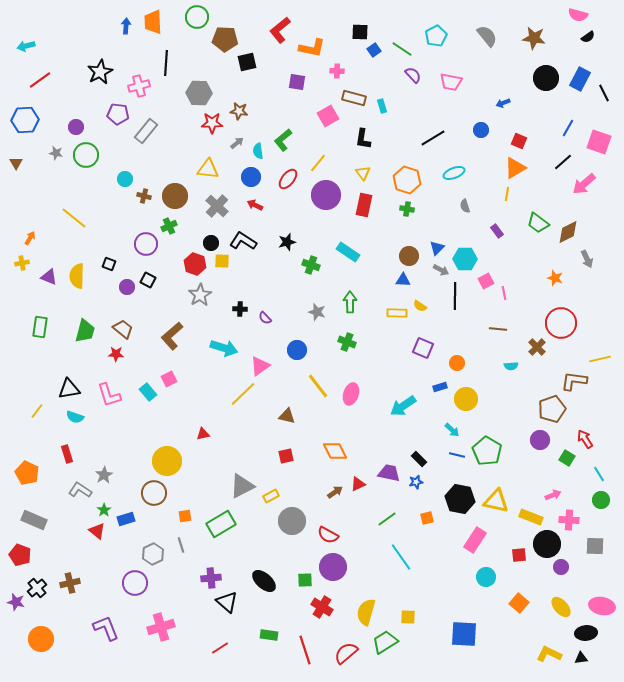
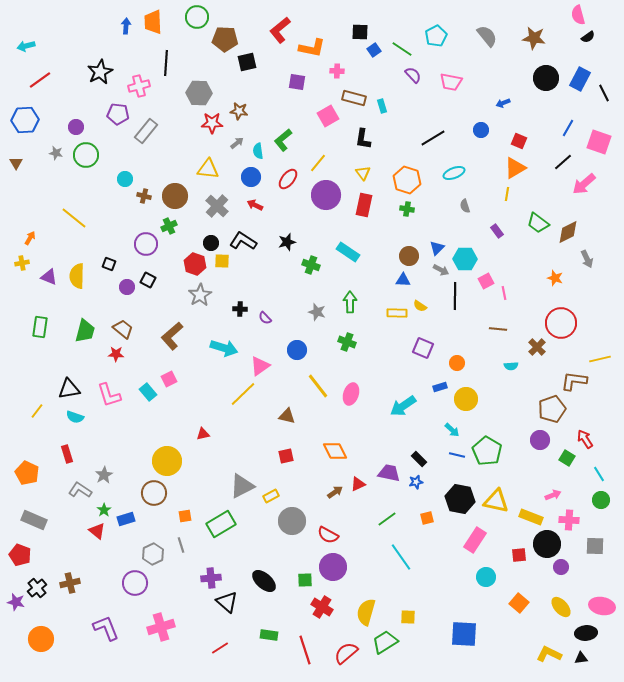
pink semicircle at (578, 15): rotated 60 degrees clockwise
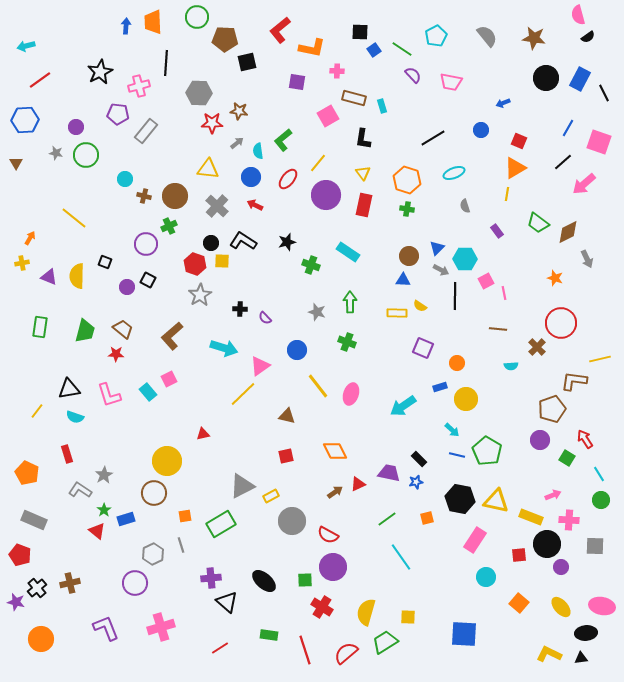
black square at (109, 264): moved 4 px left, 2 px up
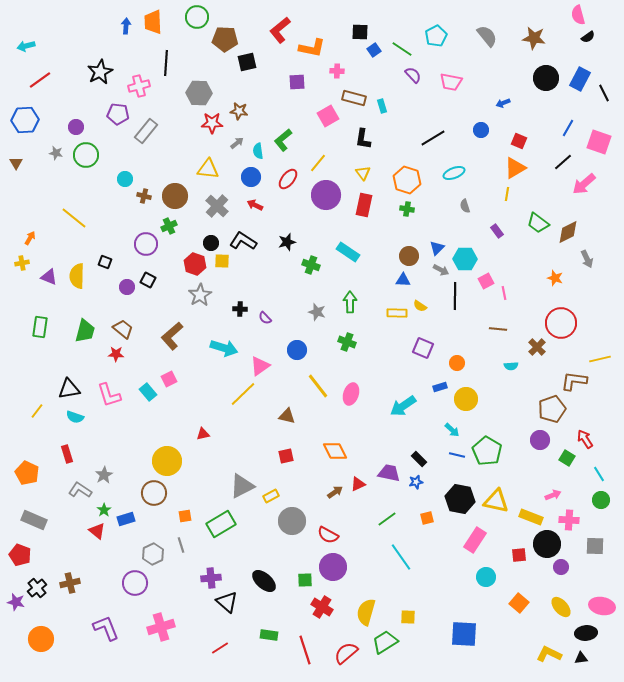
purple square at (297, 82): rotated 12 degrees counterclockwise
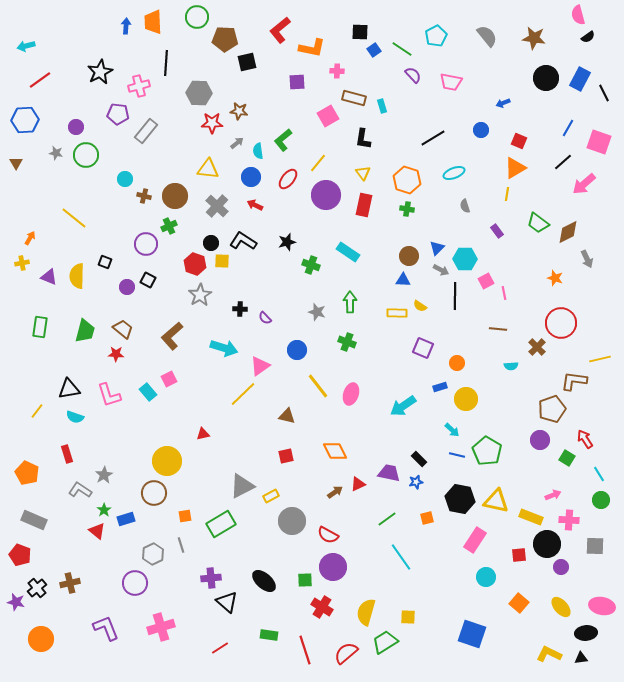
blue square at (464, 634): moved 8 px right; rotated 16 degrees clockwise
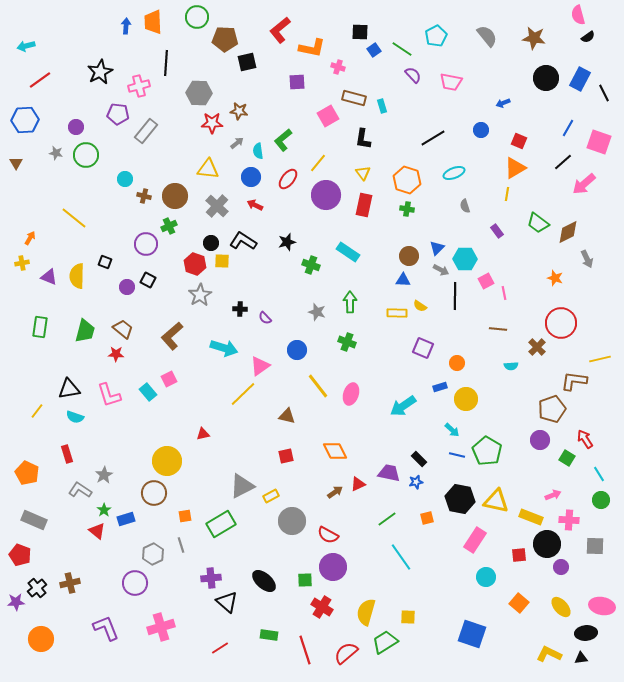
pink cross at (337, 71): moved 1 px right, 4 px up; rotated 16 degrees clockwise
purple star at (16, 602): rotated 18 degrees counterclockwise
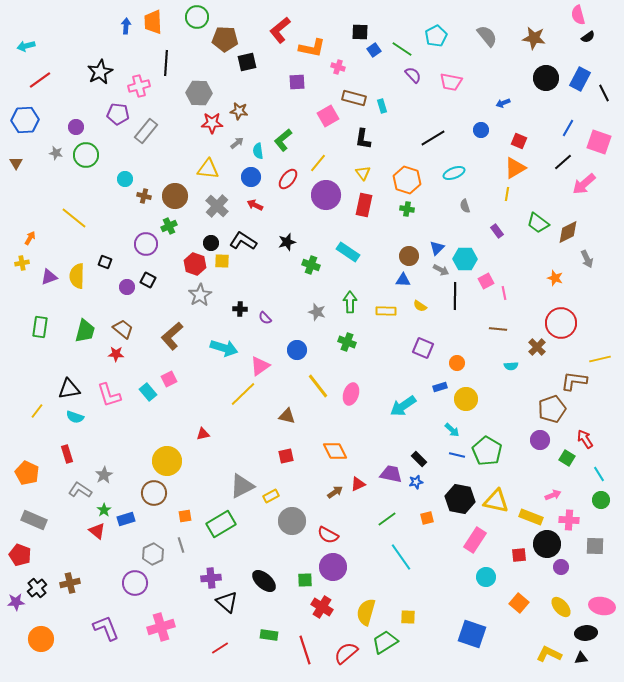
purple triangle at (49, 277): rotated 42 degrees counterclockwise
yellow rectangle at (397, 313): moved 11 px left, 2 px up
purple trapezoid at (389, 473): moved 2 px right, 1 px down
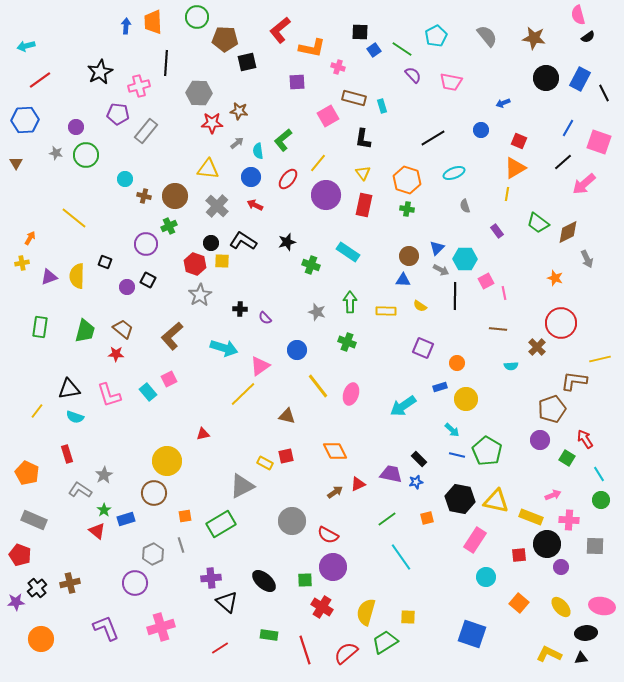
yellow rectangle at (271, 496): moved 6 px left, 33 px up; rotated 56 degrees clockwise
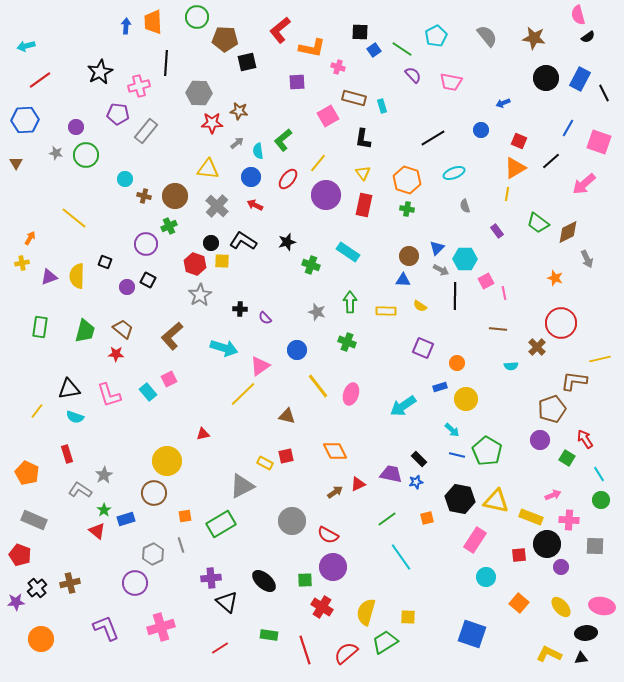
black line at (563, 162): moved 12 px left, 1 px up
